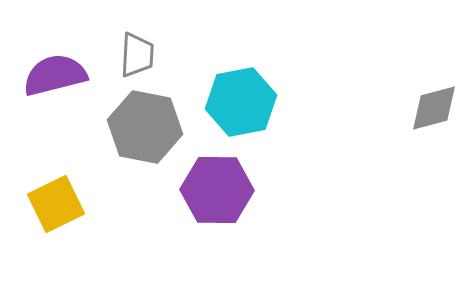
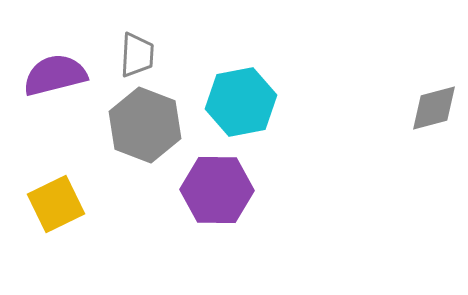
gray hexagon: moved 2 px up; rotated 10 degrees clockwise
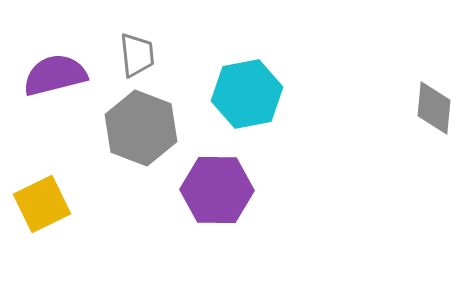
gray trapezoid: rotated 9 degrees counterclockwise
cyan hexagon: moved 6 px right, 8 px up
gray diamond: rotated 70 degrees counterclockwise
gray hexagon: moved 4 px left, 3 px down
yellow square: moved 14 px left
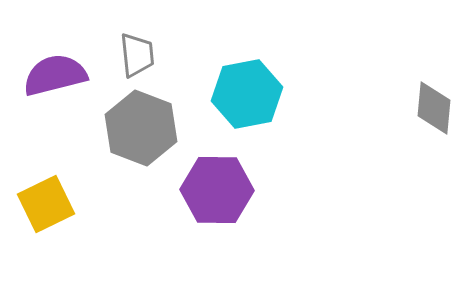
yellow square: moved 4 px right
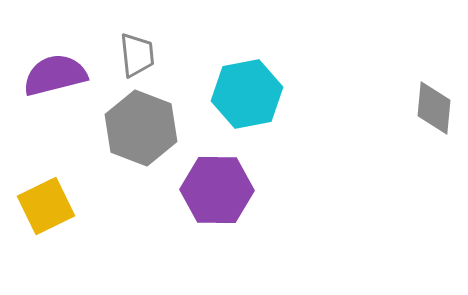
yellow square: moved 2 px down
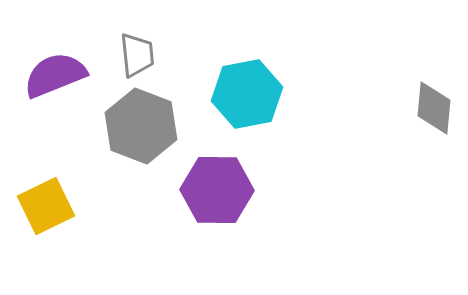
purple semicircle: rotated 8 degrees counterclockwise
gray hexagon: moved 2 px up
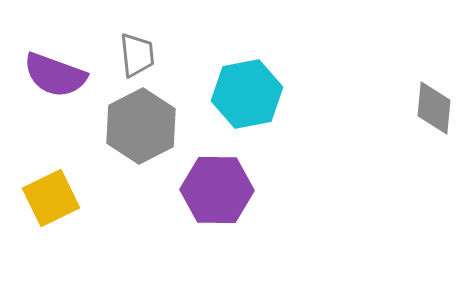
purple semicircle: rotated 138 degrees counterclockwise
gray hexagon: rotated 12 degrees clockwise
yellow square: moved 5 px right, 8 px up
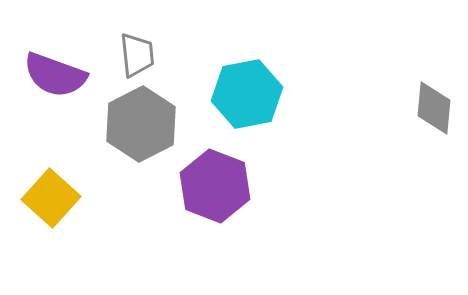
gray hexagon: moved 2 px up
purple hexagon: moved 2 px left, 4 px up; rotated 20 degrees clockwise
yellow square: rotated 22 degrees counterclockwise
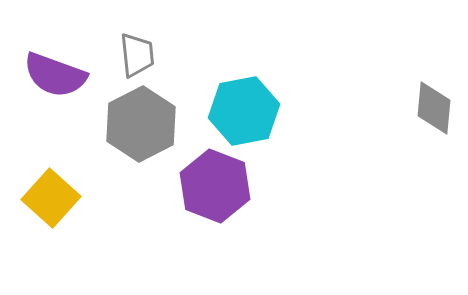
cyan hexagon: moved 3 px left, 17 px down
